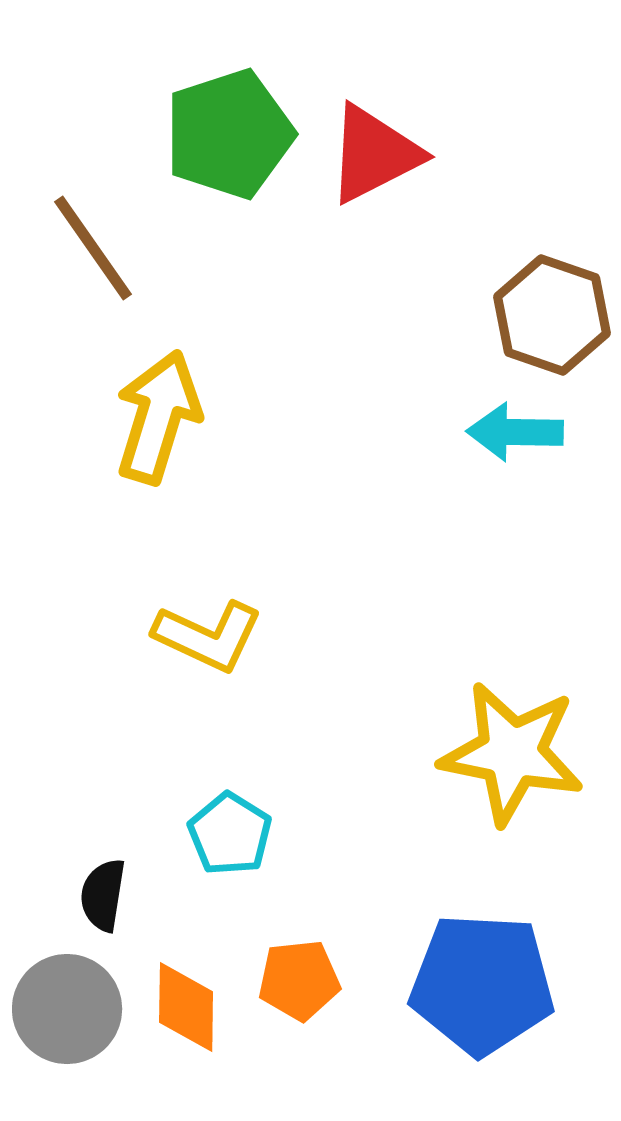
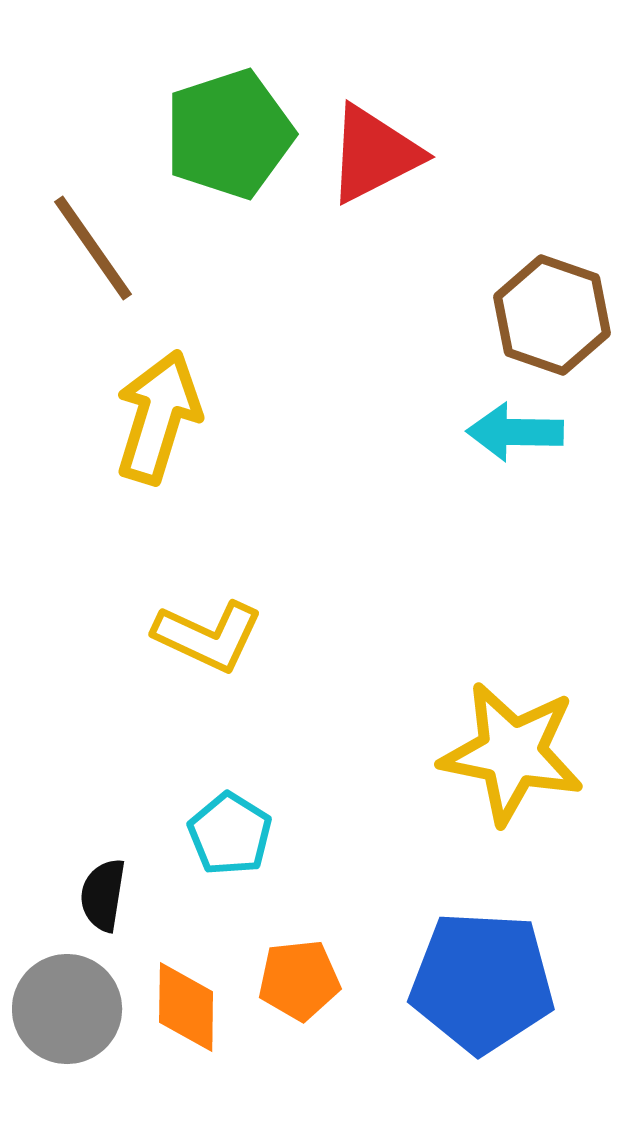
blue pentagon: moved 2 px up
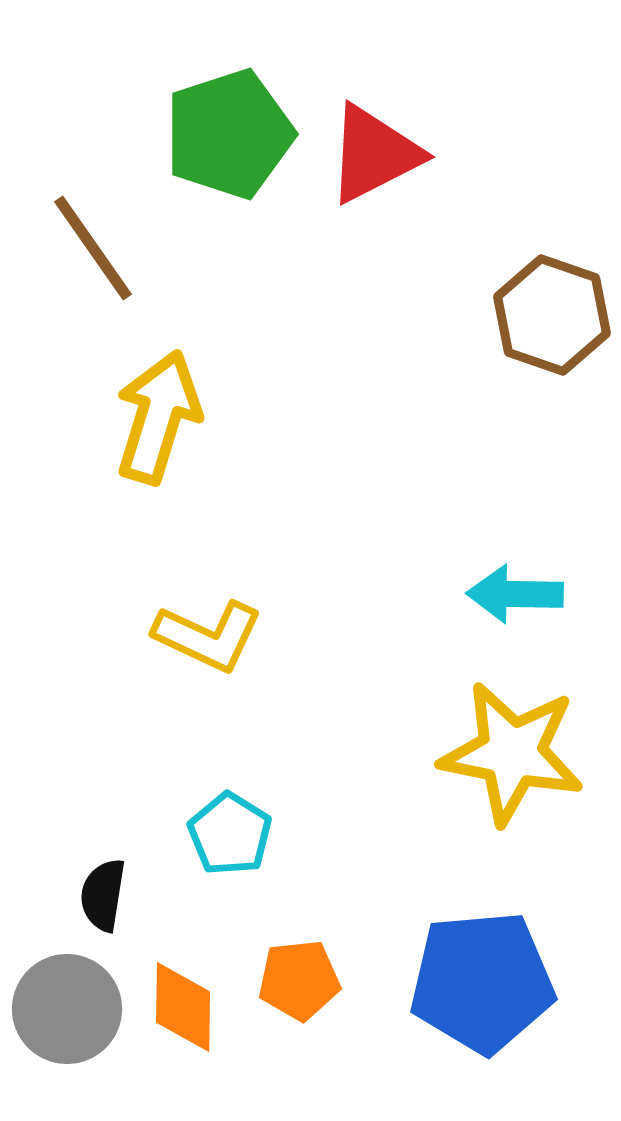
cyan arrow: moved 162 px down
blue pentagon: rotated 8 degrees counterclockwise
orange diamond: moved 3 px left
